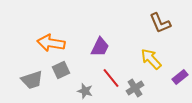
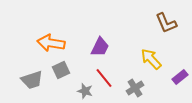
brown L-shape: moved 6 px right
red line: moved 7 px left
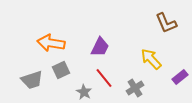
gray star: moved 1 px left, 1 px down; rotated 14 degrees clockwise
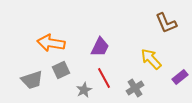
red line: rotated 10 degrees clockwise
gray star: moved 2 px up; rotated 14 degrees clockwise
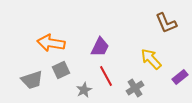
red line: moved 2 px right, 2 px up
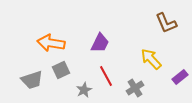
purple trapezoid: moved 4 px up
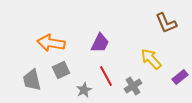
gray trapezoid: rotated 95 degrees clockwise
gray cross: moved 2 px left, 2 px up
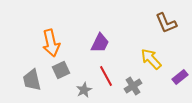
orange arrow: rotated 112 degrees counterclockwise
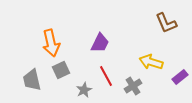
yellow arrow: moved 3 px down; rotated 30 degrees counterclockwise
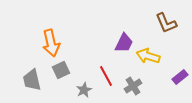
purple trapezoid: moved 24 px right
yellow arrow: moved 3 px left, 6 px up
